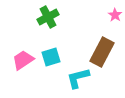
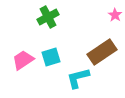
brown rectangle: rotated 28 degrees clockwise
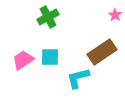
cyan square: moved 1 px left; rotated 18 degrees clockwise
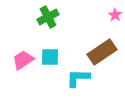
cyan L-shape: rotated 15 degrees clockwise
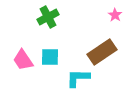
pink trapezoid: rotated 90 degrees counterclockwise
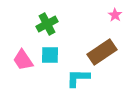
green cross: moved 1 px left, 7 px down
cyan square: moved 2 px up
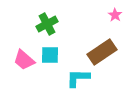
pink trapezoid: moved 1 px right; rotated 15 degrees counterclockwise
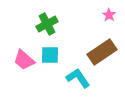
pink star: moved 6 px left
cyan L-shape: rotated 55 degrees clockwise
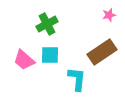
pink star: rotated 24 degrees clockwise
cyan L-shape: moved 1 px left, 1 px down; rotated 40 degrees clockwise
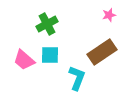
cyan L-shape: moved 1 px up; rotated 15 degrees clockwise
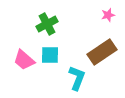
pink star: moved 1 px left
